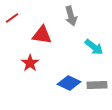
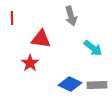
red line: rotated 56 degrees counterclockwise
red triangle: moved 1 px left, 4 px down
cyan arrow: moved 1 px left, 1 px down
blue diamond: moved 1 px right, 1 px down
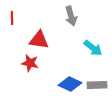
red triangle: moved 2 px left, 1 px down
red star: rotated 24 degrees counterclockwise
